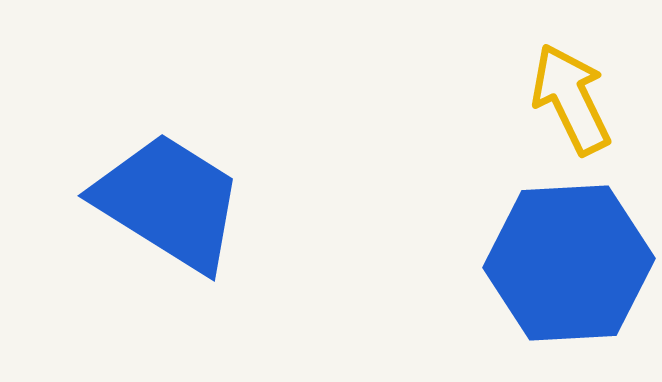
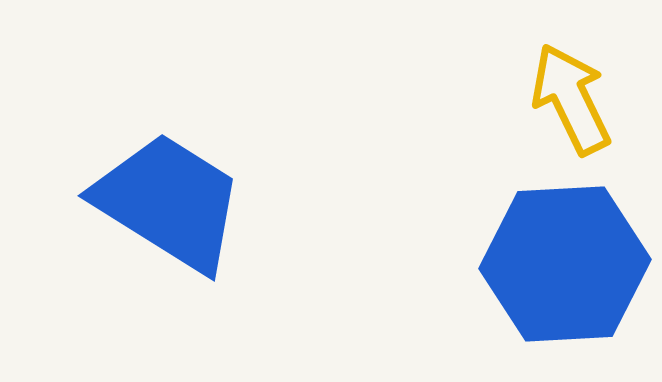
blue hexagon: moved 4 px left, 1 px down
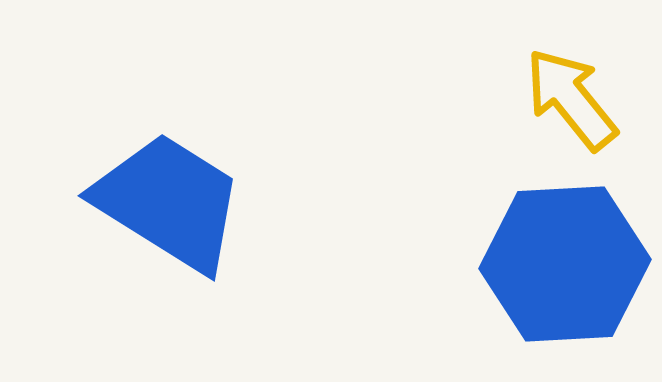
yellow arrow: rotated 13 degrees counterclockwise
